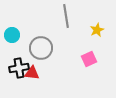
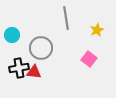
gray line: moved 2 px down
pink square: rotated 28 degrees counterclockwise
red triangle: moved 2 px right, 1 px up
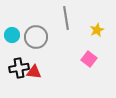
gray circle: moved 5 px left, 11 px up
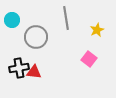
cyan circle: moved 15 px up
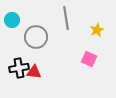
pink square: rotated 14 degrees counterclockwise
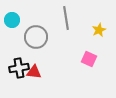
yellow star: moved 2 px right
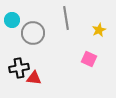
gray circle: moved 3 px left, 4 px up
red triangle: moved 6 px down
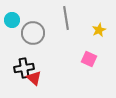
black cross: moved 5 px right
red triangle: rotated 35 degrees clockwise
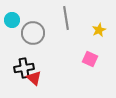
pink square: moved 1 px right
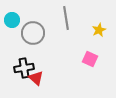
red triangle: moved 2 px right
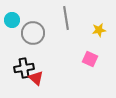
yellow star: rotated 16 degrees clockwise
